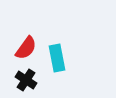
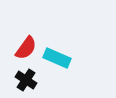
cyan rectangle: rotated 56 degrees counterclockwise
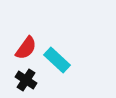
cyan rectangle: moved 2 px down; rotated 20 degrees clockwise
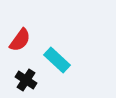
red semicircle: moved 6 px left, 8 px up
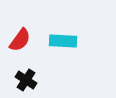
cyan rectangle: moved 6 px right, 19 px up; rotated 40 degrees counterclockwise
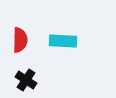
red semicircle: rotated 35 degrees counterclockwise
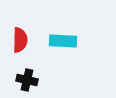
black cross: moved 1 px right; rotated 20 degrees counterclockwise
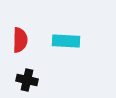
cyan rectangle: moved 3 px right
